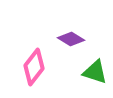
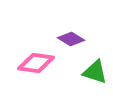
pink diamond: moved 2 px right, 4 px up; rotated 60 degrees clockwise
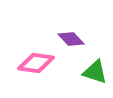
purple diamond: rotated 16 degrees clockwise
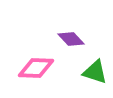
pink diamond: moved 5 px down; rotated 6 degrees counterclockwise
